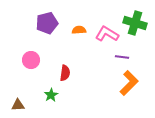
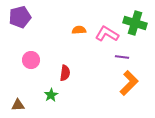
purple pentagon: moved 27 px left, 6 px up
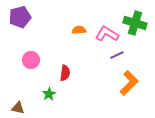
purple line: moved 5 px left, 2 px up; rotated 32 degrees counterclockwise
green star: moved 2 px left, 1 px up
brown triangle: moved 3 px down; rotated 16 degrees clockwise
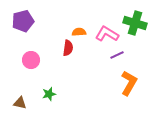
purple pentagon: moved 3 px right, 4 px down
orange semicircle: moved 2 px down
red semicircle: moved 3 px right, 25 px up
orange L-shape: rotated 15 degrees counterclockwise
green star: rotated 16 degrees clockwise
brown triangle: moved 2 px right, 5 px up
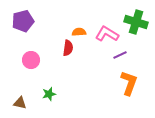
green cross: moved 1 px right, 1 px up
purple line: moved 3 px right
orange L-shape: rotated 10 degrees counterclockwise
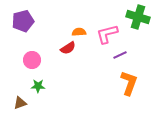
green cross: moved 2 px right, 5 px up
pink L-shape: rotated 45 degrees counterclockwise
red semicircle: rotated 49 degrees clockwise
pink circle: moved 1 px right
green star: moved 11 px left, 8 px up; rotated 16 degrees clockwise
brown triangle: rotated 32 degrees counterclockwise
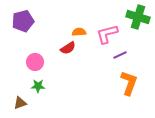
pink circle: moved 3 px right, 2 px down
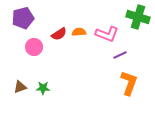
purple pentagon: moved 3 px up
pink L-shape: rotated 145 degrees counterclockwise
red semicircle: moved 9 px left, 14 px up
pink circle: moved 1 px left, 15 px up
green star: moved 5 px right, 2 px down
brown triangle: moved 16 px up
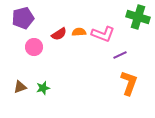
pink L-shape: moved 4 px left
green star: rotated 16 degrees counterclockwise
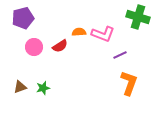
red semicircle: moved 1 px right, 12 px down
